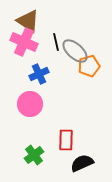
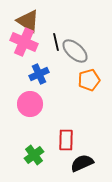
orange pentagon: moved 14 px down
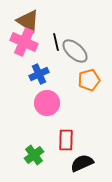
pink circle: moved 17 px right, 1 px up
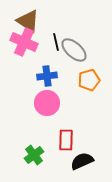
gray ellipse: moved 1 px left, 1 px up
blue cross: moved 8 px right, 2 px down; rotated 18 degrees clockwise
black semicircle: moved 2 px up
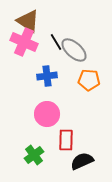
black line: rotated 18 degrees counterclockwise
orange pentagon: rotated 20 degrees clockwise
pink circle: moved 11 px down
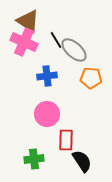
black line: moved 2 px up
orange pentagon: moved 2 px right, 2 px up
green cross: moved 4 px down; rotated 30 degrees clockwise
black semicircle: rotated 80 degrees clockwise
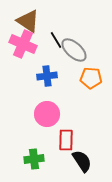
pink cross: moved 1 px left, 2 px down
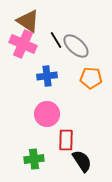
gray ellipse: moved 2 px right, 4 px up
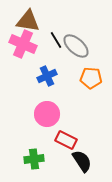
brown triangle: rotated 25 degrees counterclockwise
blue cross: rotated 18 degrees counterclockwise
red rectangle: rotated 65 degrees counterclockwise
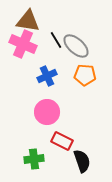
orange pentagon: moved 6 px left, 3 px up
pink circle: moved 2 px up
red rectangle: moved 4 px left, 1 px down
black semicircle: rotated 15 degrees clockwise
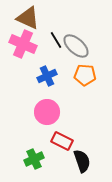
brown triangle: moved 3 px up; rotated 15 degrees clockwise
green cross: rotated 18 degrees counterclockwise
